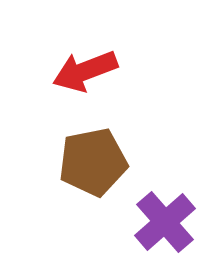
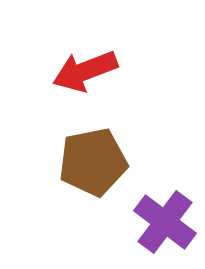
purple cross: rotated 12 degrees counterclockwise
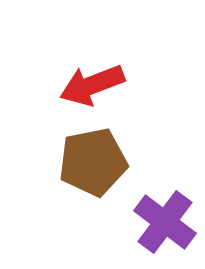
red arrow: moved 7 px right, 14 px down
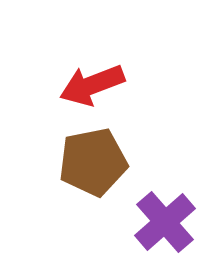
purple cross: rotated 12 degrees clockwise
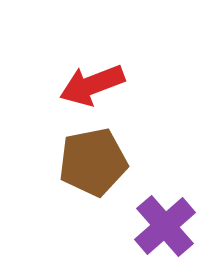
purple cross: moved 4 px down
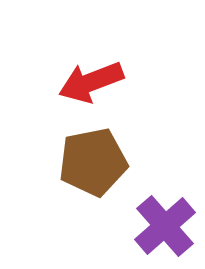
red arrow: moved 1 px left, 3 px up
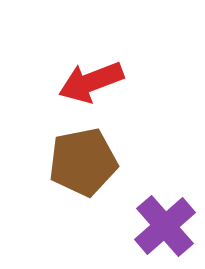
brown pentagon: moved 10 px left
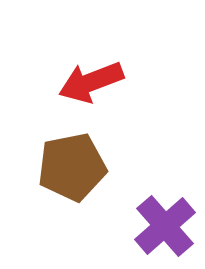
brown pentagon: moved 11 px left, 5 px down
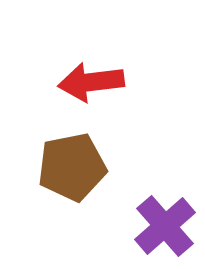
red arrow: rotated 14 degrees clockwise
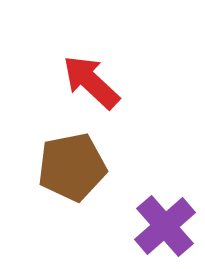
red arrow: rotated 50 degrees clockwise
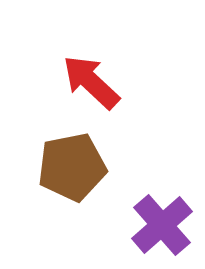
purple cross: moved 3 px left, 1 px up
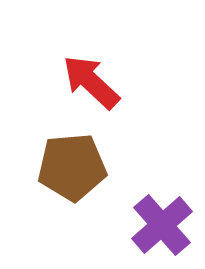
brown pentagon: rotated 6 degrees clockwise
